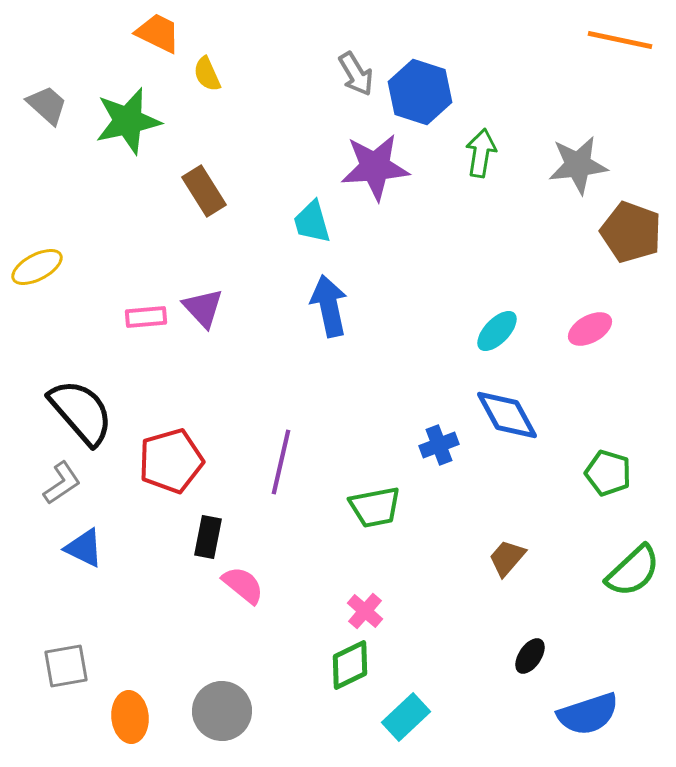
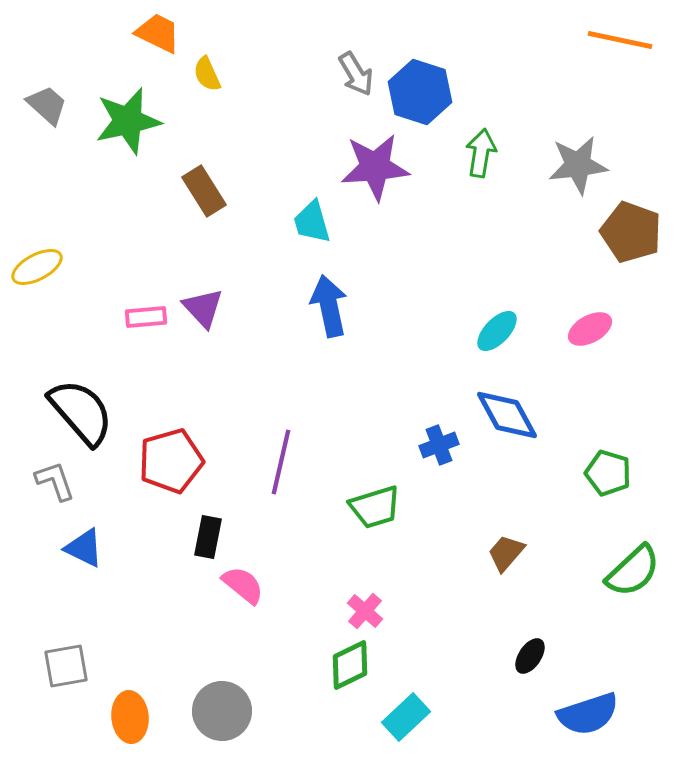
gray L-shape: moved 7 px left, 2 px up; rotated 75 degrees counterclockwise
green trapezoid: rotated 6 degrees counterclockwise
brown trapezoid: moved 1 px left, 5 px up
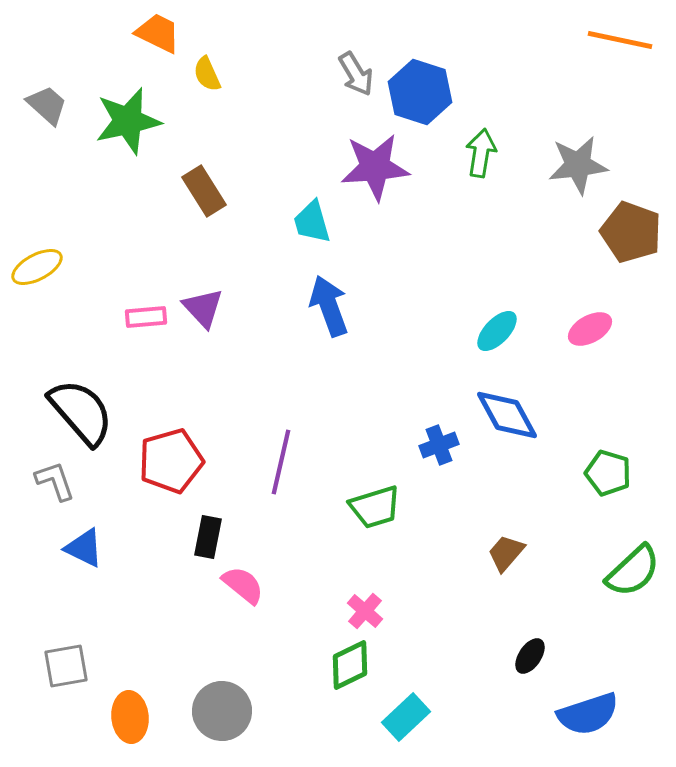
blue arrow: rotated 8 degrees counterclockwise
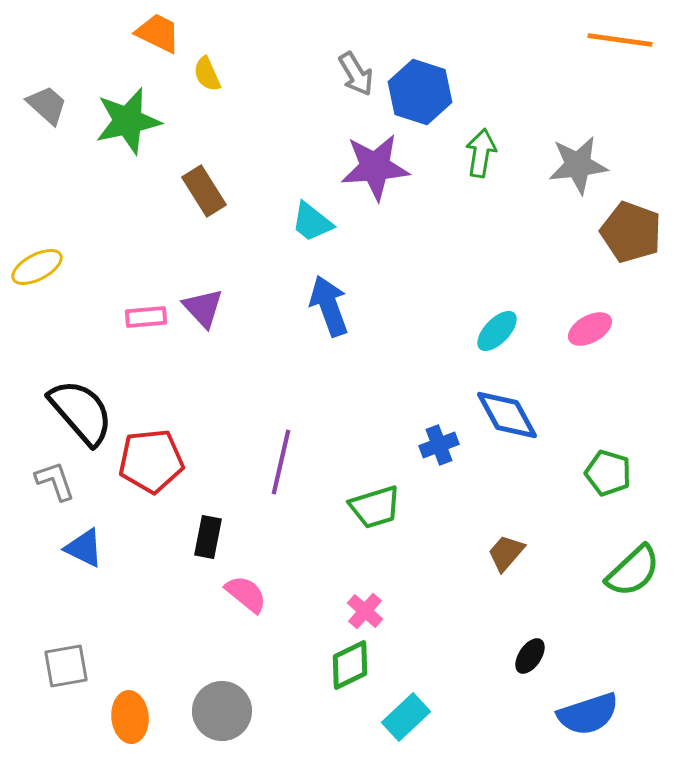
orange line: rotated 4 degrees counterclockwise
cyan trapezoid: rotated 36 degrees counterclockwise
red pentagon: moved 20 px left; rotated 10 degrees clockwise
pink semicircle: moved 3 px right, 9 px down
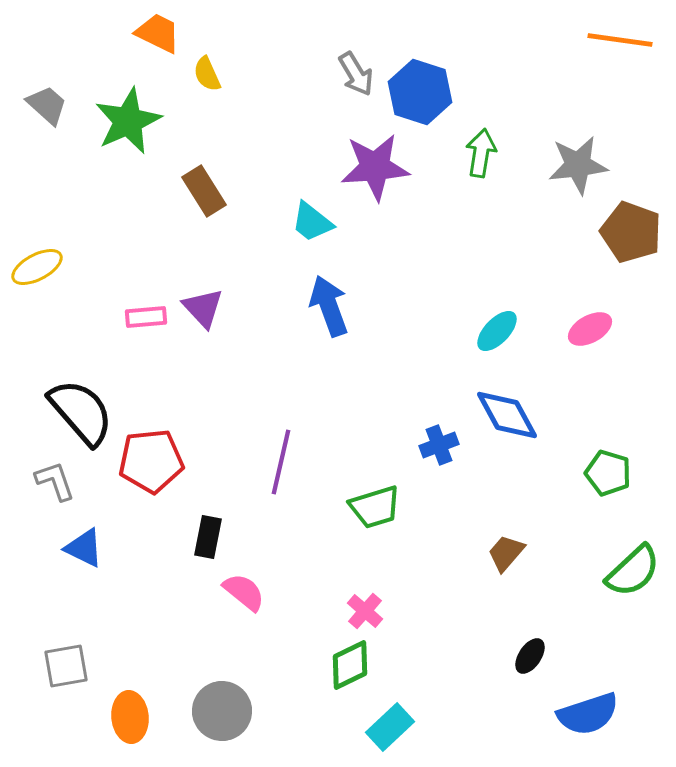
green star: rotated 12 degrees counterclockwise
pink semicircle: moved 2 px left, 2 px up
cyan rectangle: moved 16 px left, 10 px down
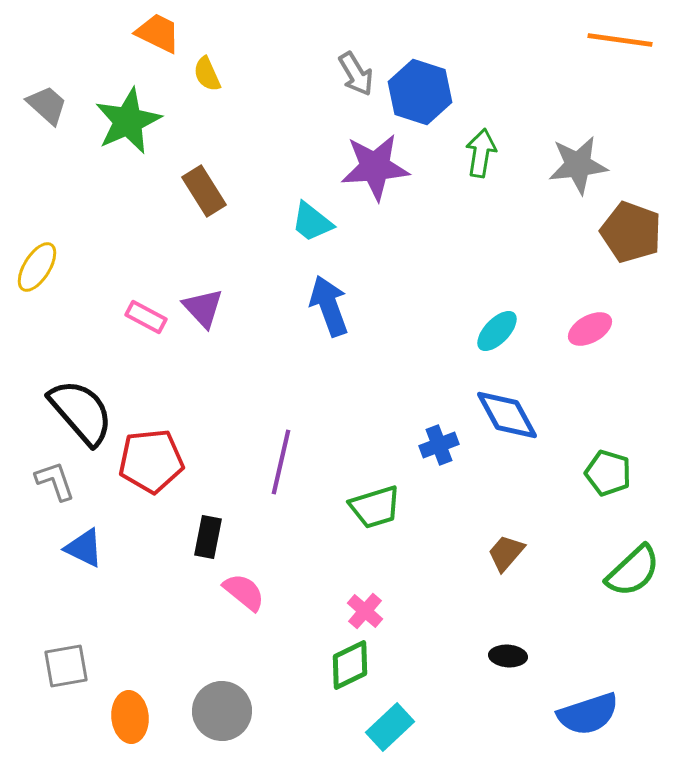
yellow ellipse: rotated 30 degrees counterclockwise
pink rectangle: rotated 33 degrees clockwise
black ellipse: moved 22 px left; rotated 60 degrees clockwise
